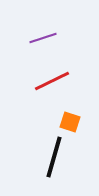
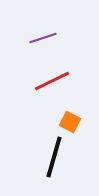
orange square: rotated 10 degrees clockwise
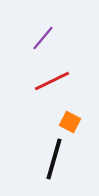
purple line: rotated 32 degrees counterclockwise
black line: moved 2 px down
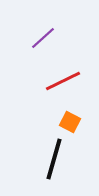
purple line: rotated 8 degrees clockwise
red line: moved 11 px right
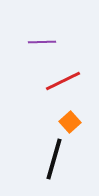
purple line: moved 1 px left, 4 px down; rotated 40 degrees clockwise
orange square: rotated 20 degrees clockwise
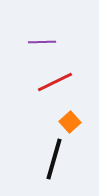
red line: moved 8 px left, 1 px down
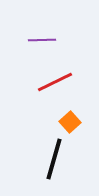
purple line: moved 2 px up
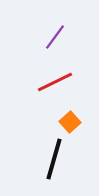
purple line: moved 13 px right, 3 px up; rotated 52 degrees counterclockwise
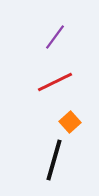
black line: moved 1 px down
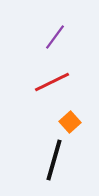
red line: moved 3 px left
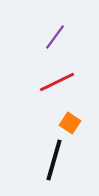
red line: moved 5 px right
orange square: moved 1 px down; rotated 15 degrees counterclockwise
